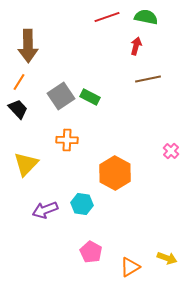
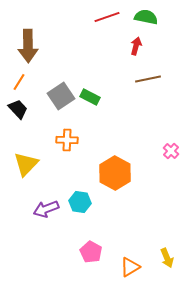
cyan hexagon: moved 2 px left, 2 px up
purple arrow: moved 1 px right, 1 px up
yellow arrow: rotated 48 degrees clockwise
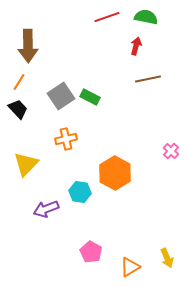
orange cross: moved 1 px left, 1 px up; rotated 15 degrees counterclockwise
cyan hexagon: moved 10 px up
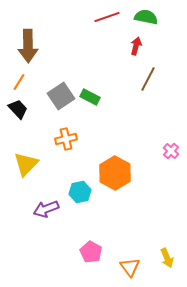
brown line: rotated 50 degrees counterclockwise
cyan hexagon: rotated 20 degrees counterclockwise
orange triangle: rotated 35 degrees counterclockwise
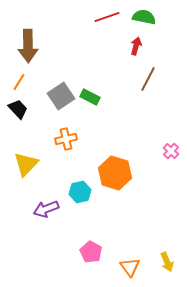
green semicircle: moved 2 px left
orange hexagon: rotated 12 degrees counterclockwise
yellow arrow: moved 4 px down
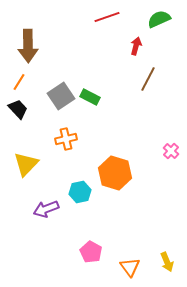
green semicircle: moved 15 px right, 2 px down; rotated 35 degrees counterclockwise
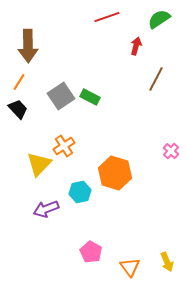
green semicircle: rotated 10 degrees counterclockwise
brown line: moved 8 px right
orange cross: moved 2 px left, 7 px down; rotated 20 degrees counterclockwise
yellow triangle: moved 13 px right
